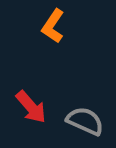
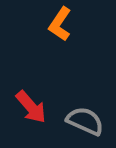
orange L-shape: moved 7 px right, 2 px up
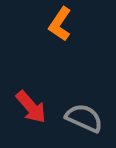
gray semicircle: moved 1 px left, 3 px up
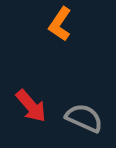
red arrow: moved 1 px up
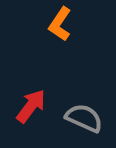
red arrow: rotated 102 degrees counterclockwise
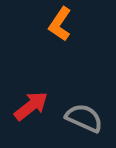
red arrow: rotated 15 degrees clockwise
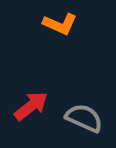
orange L-shape: rotated 100 degrees counterclockwise
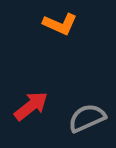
gray semicircle: moved 3 px right; rotated 48 degrees counterclockwise
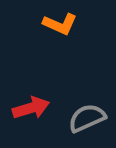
red arrow: moved 2 px down; rotated 21 degrees clockwise
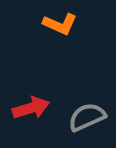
gray semicircle: moved 1 px up
